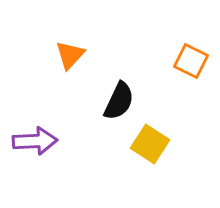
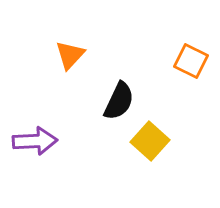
yellow square: moved 3 px up; rotated 9 degrees clockwise
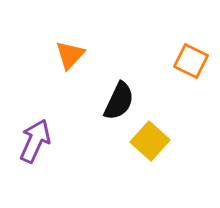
purple arrow: rotated 63 degrees counterclockwise
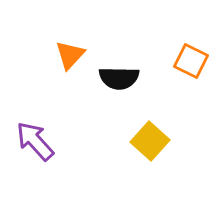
black semicircle: moved 23 px up; rotated 66 degrees clockwise
purple arrow: rotated 66 degrees counterclockwise
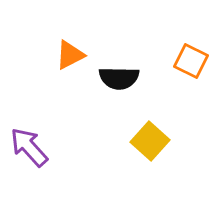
orange triangle: rotated 20 degrees clockwise
purple arrow: moved 6 px left, 6 px down
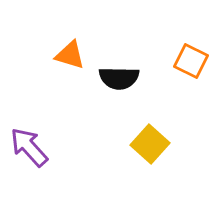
orange triangle: rotated 44 degrees clockwise
yellow square: moved 3 px down
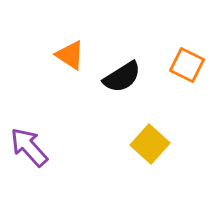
orange triangle: rotated 16 degrees clockwise
orange square: moved 4 px left, 4 px down
black semicircle: moved 3 px right, 1 px up; rotated 33 degrees counterclockwise
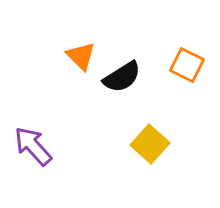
orange triangle: moved 11 px right, 1 px down; rotated 12 degrees clockwise
purple arrow: moved 4 px right, 1 px up
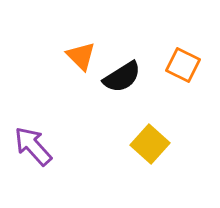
orange square: moved 4 px left
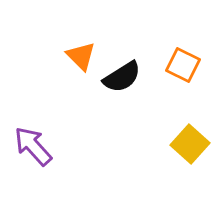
yellow square: moved 40 px right
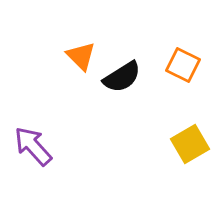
yellow square: rotated 18 degrees clockwise
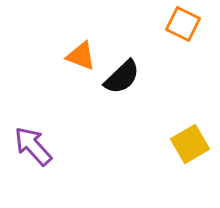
orange triangle: rotated 24 degrees counterclockwise
orange square: moved 41 px up
black semicircle: rotated 12 degrees counterclockwise
